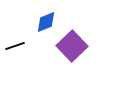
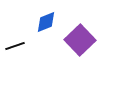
purple square: moved 8 px right, 6 px up
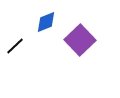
black line: rotated 24 degrees counterclockwise
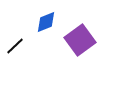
purple square: rotated 8 degrees clockwise
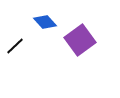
blue diamond: moved 1 px left; rotated 70 degrees clockwise
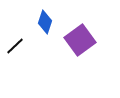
blue diamond: rotated 60 degrees clockwise
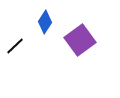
blue diamond: rotated 15 degrees clockwise
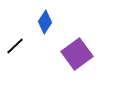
purple square: moved 3 px left, 14 px down
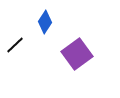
black line: moved 1 px up
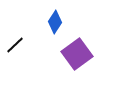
blue diamond: moved 10 px right
